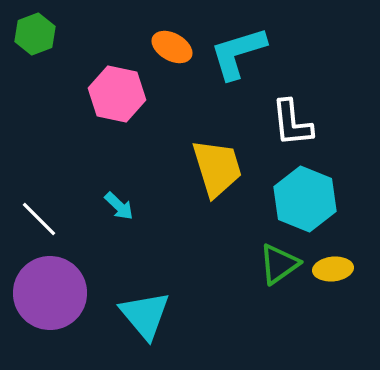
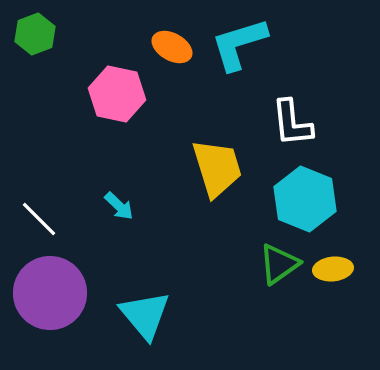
cyan L-shape: moved 1 px right, 9 px up
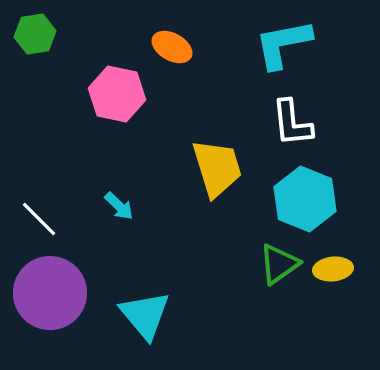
green hexagon: rotated 12 degrees clockwise
cyan L-shape: moved 44 px right; rotated 6 degrees clockwise
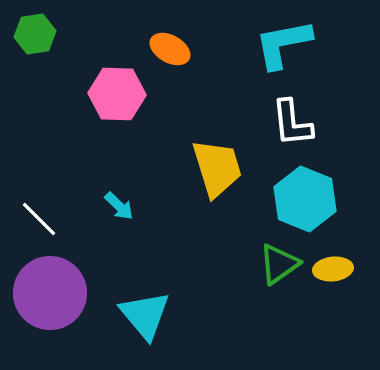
orange ellipse: moved 2 px left, 2 px down
pink hexagon: rotated 10 degrees counterclockwise
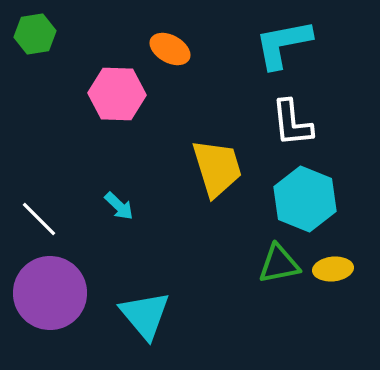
green triangle: rotated 24 degrees clockwise
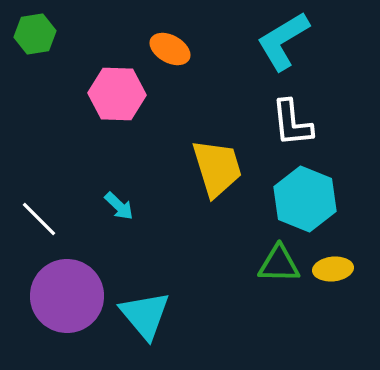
cyan L-shape: moved 3 px up; rotated 20 degrees counterclockwise
green triangle: rotated 12 degrees clockwise
purple circle: moved 17 px right, 3 px down
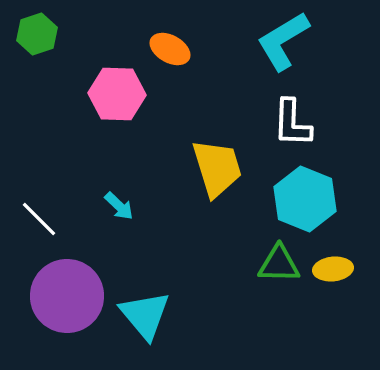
green hexagon: moved 2 px right; rotated 9 degrees counterclockwise
white L-shape: rotated 8 degrees clockwise
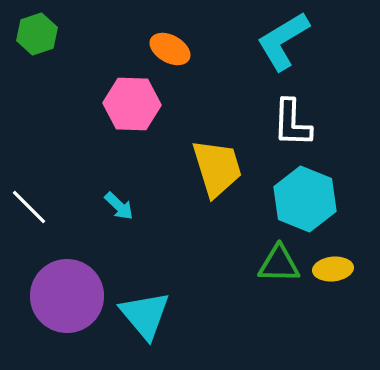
pink hexagon: moved 15 px right, 10 px down
white line: moved 10 px left, 12 px up
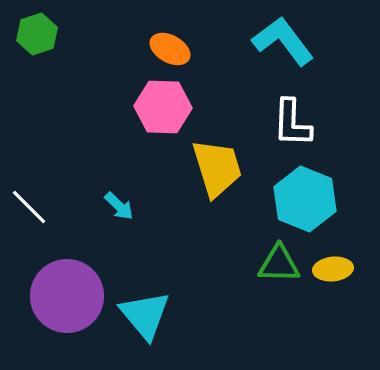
cyan L-shape: rotated 84 degrees clockwise
pink hexagon: moved 31 px right, 3 px down
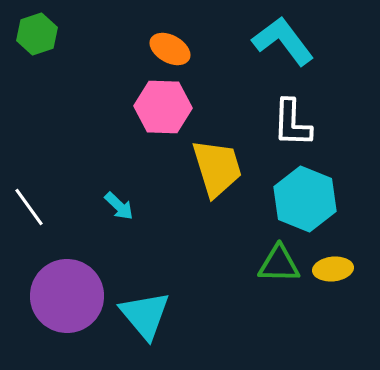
white line: rotated 9 degrees clockwise
